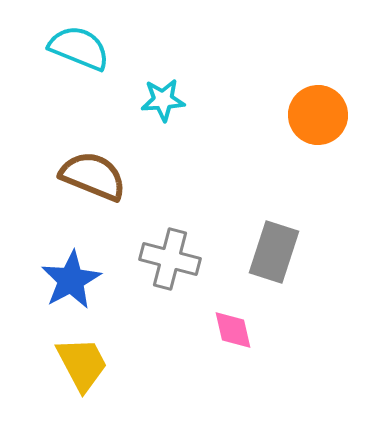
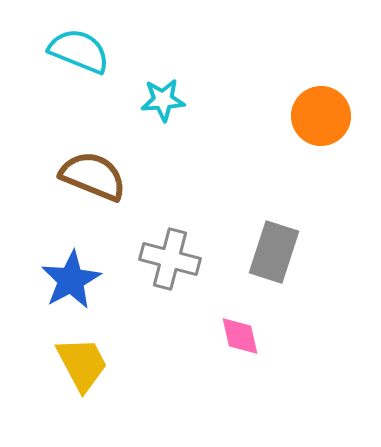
cyan semicircle: moved 3 px down
orange circle: moved 3 px right, 1 px down
pink diamond: moved 7 px right, 6 px down
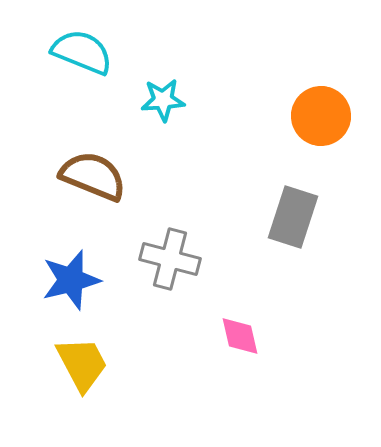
cyan semicircle: moved 3 px right, 1 px down
gray rectangle: moved 19 px right, 35 px up
blue star: rotated 14 degrees clockwise
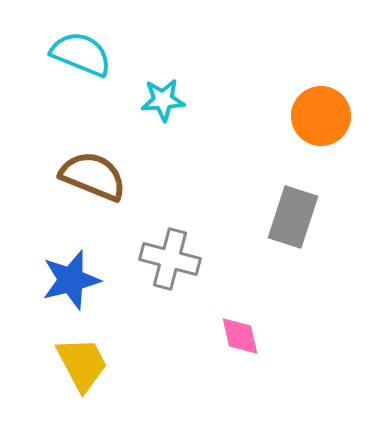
cyan semicircle: moved 1 px left, 2 px down
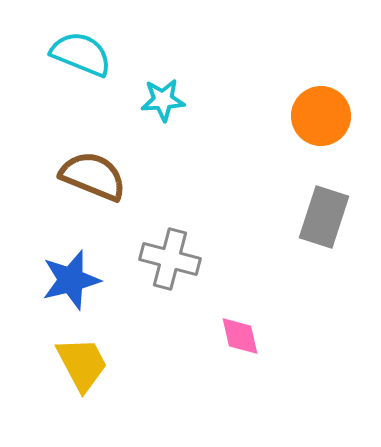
gray rectangle: moved 31 px right
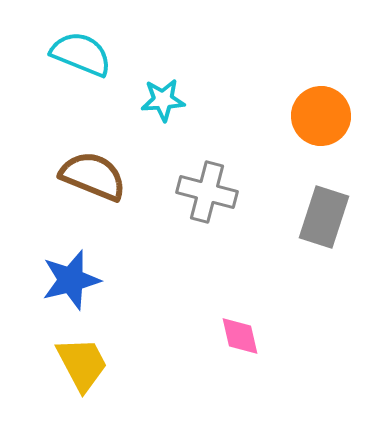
gray cross: moved 37 px right, 67 px up
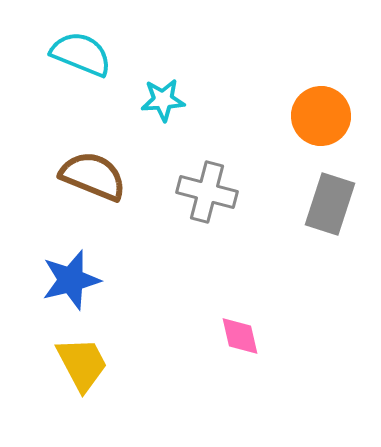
gray rectangle: moved 6 px right, 13 px up
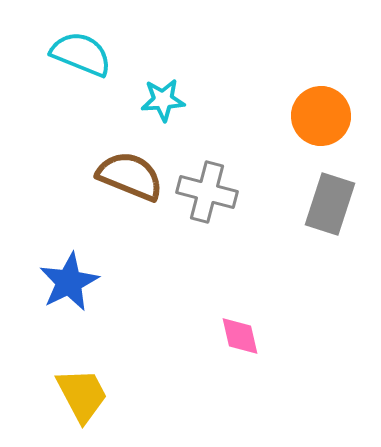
brown semicircle: moved 37 px right
blue star: moved 2 px left, 2 px down; rotated 12 degrees counterclockwise
yellow trapezoid: moved 31 px down
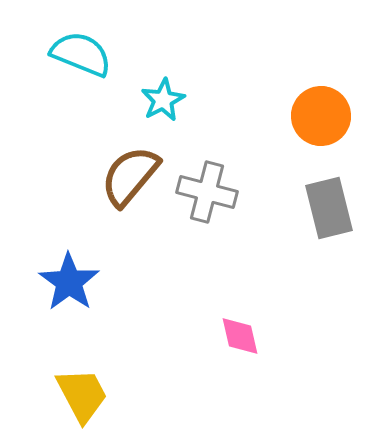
cyan star: rotated 24 degrees counterclockwise
brown semicircle: rotated 72 degrees counterclockwise
gray rectangle: moved 1 px left, 4 px down; rotated 32 degrees counterclockwise
blue star: rotated 10 degrees counterclockwise
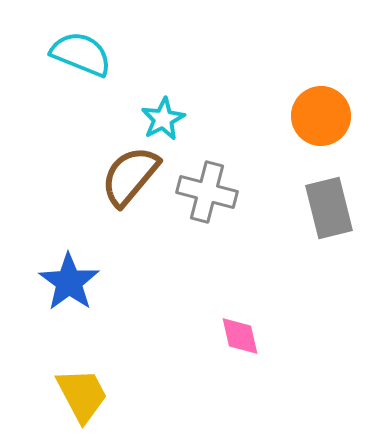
cyan star: moved 19 px down
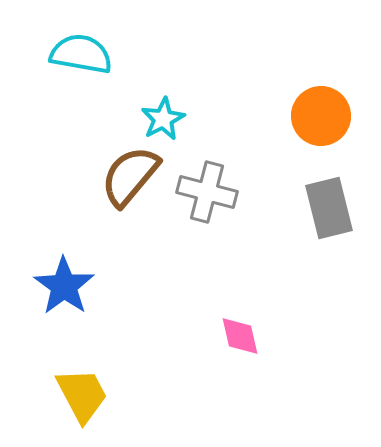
cyan semicircle: rotated 12 degrees counterclockwise
blue star: moved 5 px left, 4 px down
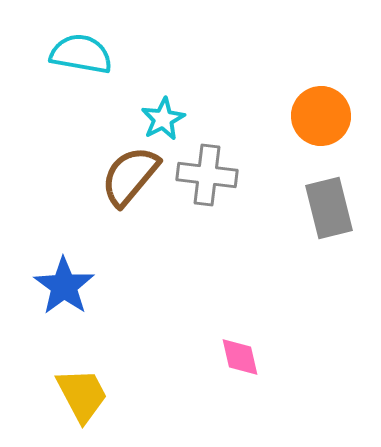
gray cross: moved 17 px up; rotated 8 degrees counterclockwise
pink diamond: moved 21 px down
